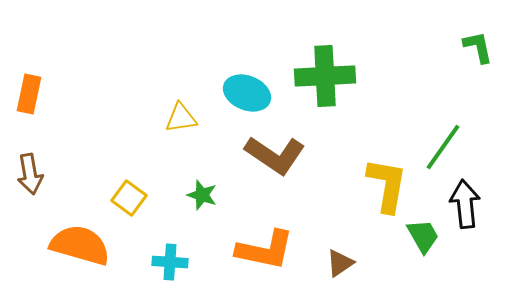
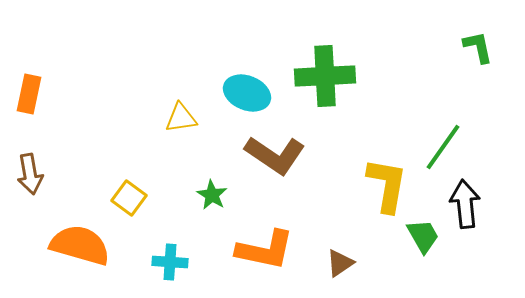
green star: moved 10 px right; rotated 12 degrees clockwise
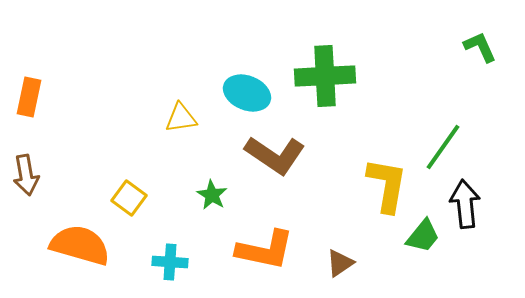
green L-shape: moved 2 px right; rotated 12 degrees counterclockwise
orange rectangle: moved 3 px down
brown arrow: moved 4 px left, 1 px down
green trapezoid: rotated 69 degrees clockwise
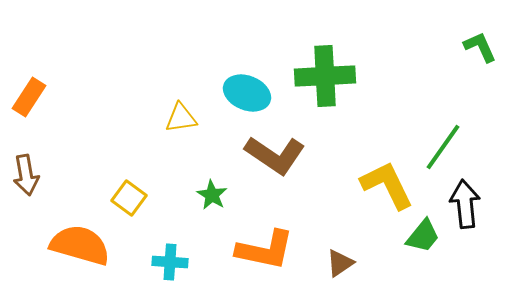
orange rectangle: rotated 21 degrees clockwise
yellow L-shape: rotated 36 degrees counterclockwise
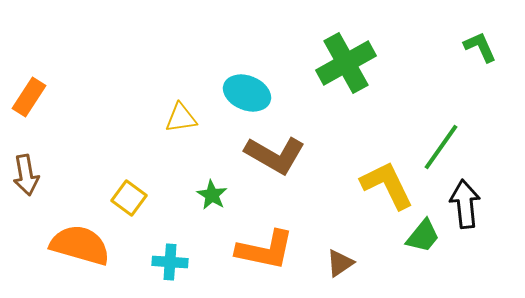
green cross: moved 21 px right, 13 px up; rotated 26 degrees counterclockwise
green line: moved 2 px left
brown L-shape: rotated 4 degrees counterclockwise
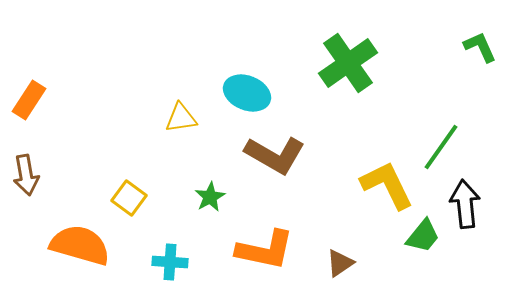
green cross: moved 2 px right; rotated 6 degrees counterclockwise
orange rectangle: moved 3 px down
green star: moved 2 px left, 2 px down; rotated 12 degrees clockwise
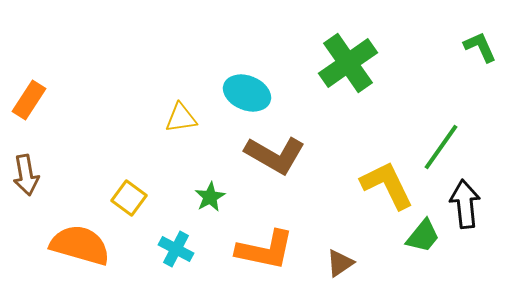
cyan cross: moved 6 px right, 13 px up; rotated 24 degrees clockwise
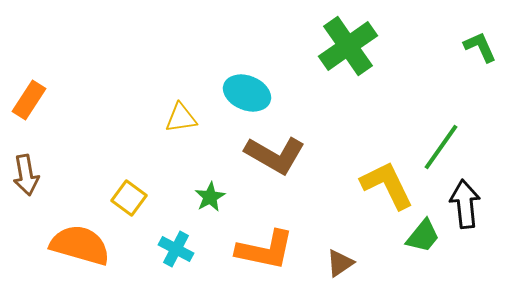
green cross: moved 17 px up
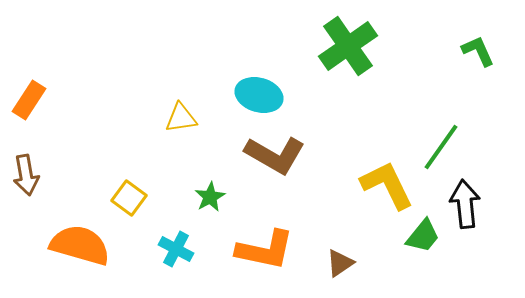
green L-shape: moved 2 px left, 4 px down
cyan ellipse: moved 12 px right, 2 px down; rotated 6 degrees counterclockwise
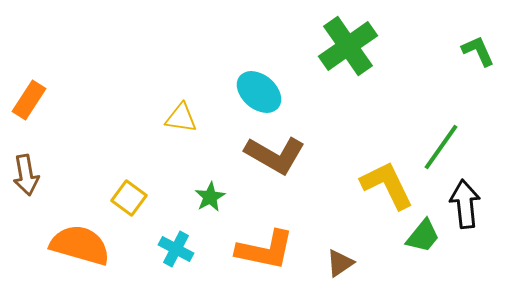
cyan ellipse: moved 3 px up; rotated 24 degrees clockwise
yellow triangle: rotated 16 degrees clockwise
